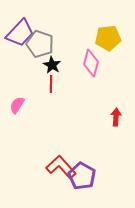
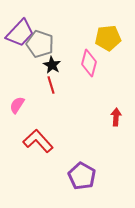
pink diamond: moved 2 px left
red line: moved 1 px down; rotated 18 degrees counterclockwise
red L-shape: moved 23 px left, 26 px up
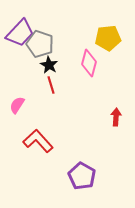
black star: moved 3 px left
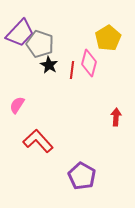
yellow pentagon: rotated 25 degrees counterclockwise
red line: moved 21 px right, 15 px up; rotated 24 degrees clockwise
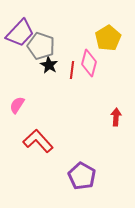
gray pentagon: moved 1 px right, 2 px down
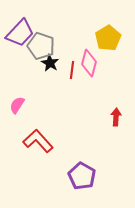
black star: moved 1 px right, 2 px up
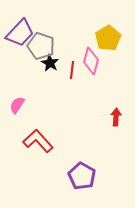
pink diamond: moved 2 px right, 2 px up
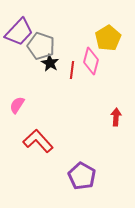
purple trapezoid: moved 1 px left, 1 px up
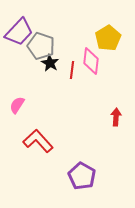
pink diamond: rotated 8 degrees counterclockwise
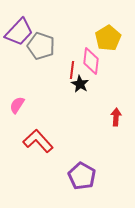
black star: moved 30 px right, 21 px down
